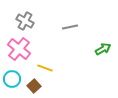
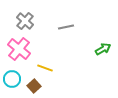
gray cross: rotated 12 degrees clockwise
gray line: moved 4 px left
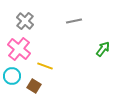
gray line: moved 8 px right, 6 px up
green arrow: rotated 21 degrees counterclockwise
yellow line: moved 2 px up
cyan circle: moved 3 px up
brown square: rotated 16 degrees counterclockwise
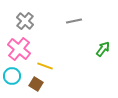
brown square: moved 2 px right, 2 px up
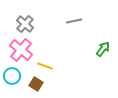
gray cross: moved 3 px down
pink cross: moved 2 px right, 1 px down
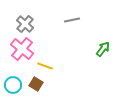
gray line: moved 2 px left, 1 px up
pink cross: moved 1 px right, 1 px up
cyan circle: moved 1 px right, 9 px down
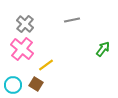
yellow line: moved 1 px right, 1 px up; rotated 56 degrees counterclockwise
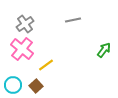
gray line: moved 1 px right
gray cross: rotated 12 degrees clockwise
green arrow: moved 1 px right, 1 px down
brown square: moved 2 px down; rotated 16 degrees clockwise
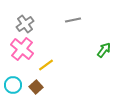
brown square: moved 1 px down
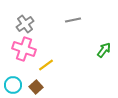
pink cross: moved 2 px right; rotated 20 degrees counterclockwise
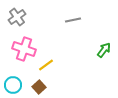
gray cross: moved 8 px left, 7 px up
brown square: moved 3 px right
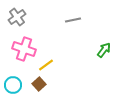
brown square: moved 3 px up
